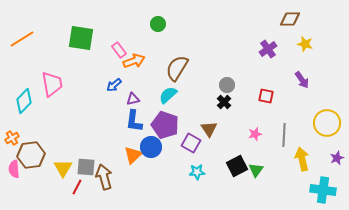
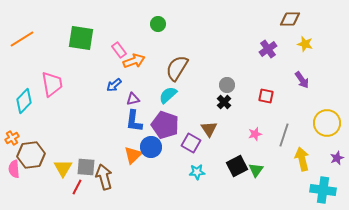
gray line: rotated 15 degrees clockwise
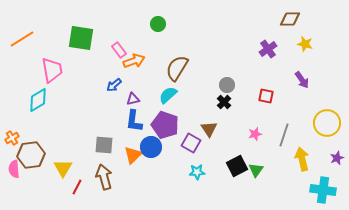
pink trapezoid: moved 14 px up
cyan diamond: moved 14 px right, 1 px up; rotated 15 degrees clockwise
gray square: moved 18 px right, 22 px up
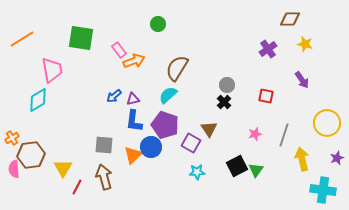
blue arrow: moved 11 px down
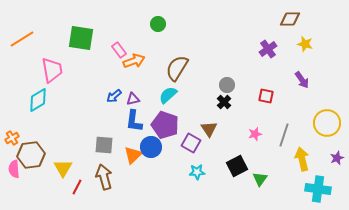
green triangle: moved 4 px right, 9 px down
cyan cross: moved 5 px left, 1 px up
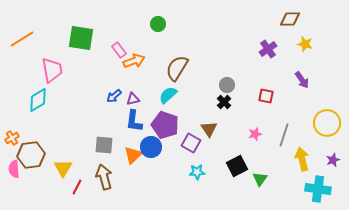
purple star: moved 4 px left, 2 px down
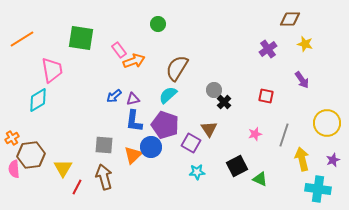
gray circle: moved 13 px left, 5 px down
green triangle: rotated 42 degrees counterclockwise
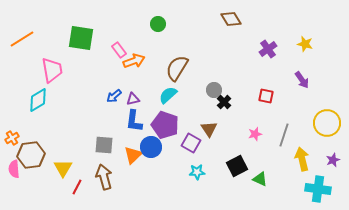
brown diamond: moved 59 px left; rotated 60 degrees clockwise
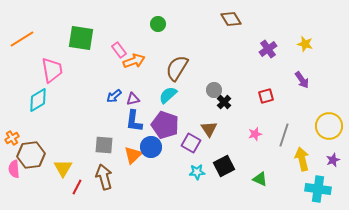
red square: rotated 28 degrees counterclockwise
yellow circle: moved 2 px right, 3 px down
black square: moved 13 px left
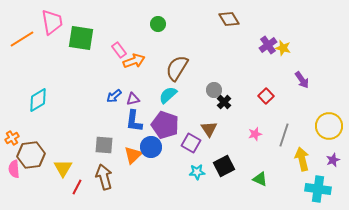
brown diamond: moved 2 px left
yellow star: moved 22 px left, 4 px down
purple cross: moved 4 px up
pink trapezoid: moved 48 px up
red square: rotated 28 degrees counterclockwise
